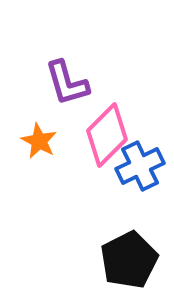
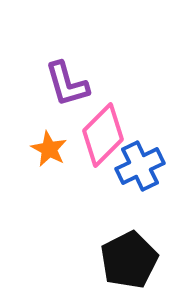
purple L-shape: moved 1 px down
pink diamond: moved 4 px left
orange star: moved 10 px right, 8 px down
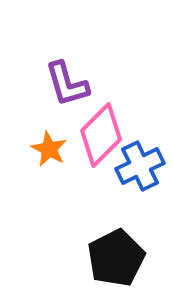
pink diamond: moved 2 px left
black pentagon: moved 13 px left, 2 px up
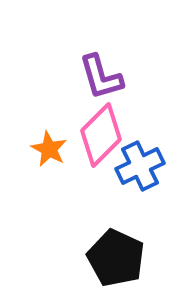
purple L-shape: moved 34 px right, 7 px up
black pentagon: rotated 20 degrees counterclockwise
